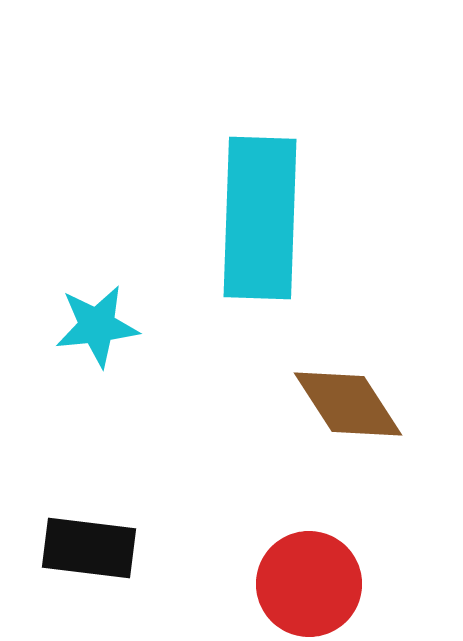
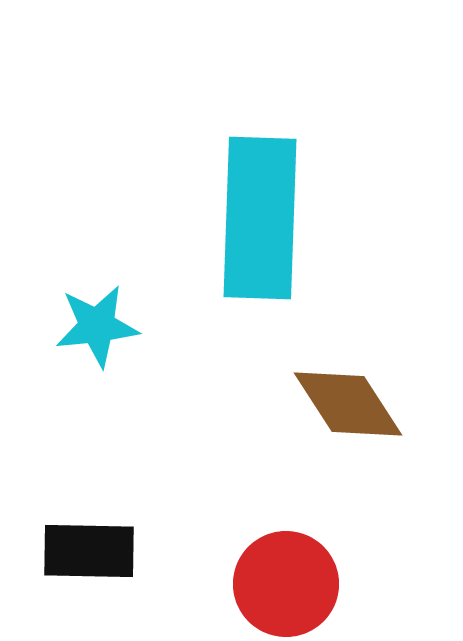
black rectangle: moved 3 px down; rotated 6 degrees counterclockwise
red circle: moved 23 px left
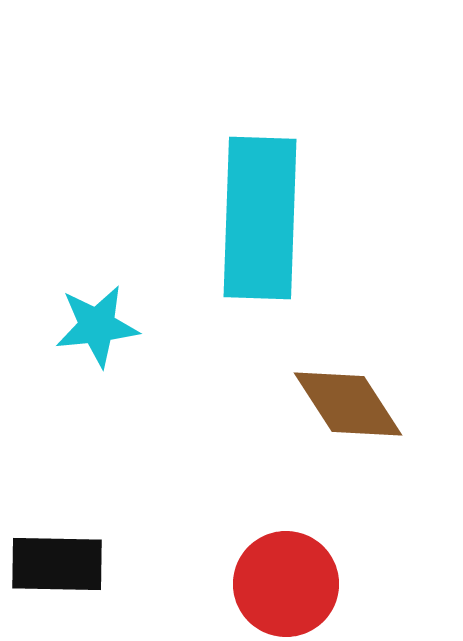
black rectangle: moved 32 px left, 13 px down
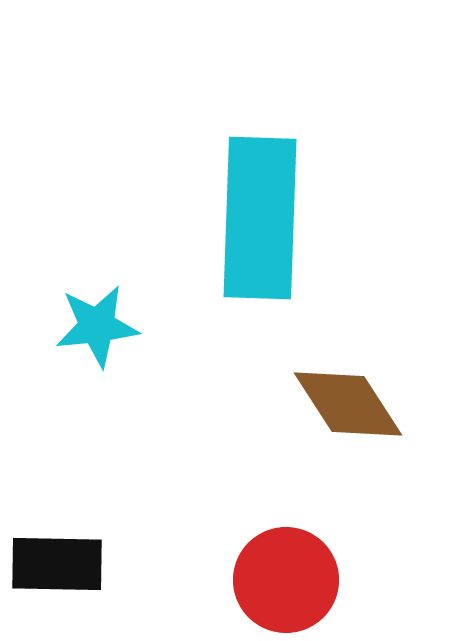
red circle: moved 4 px up
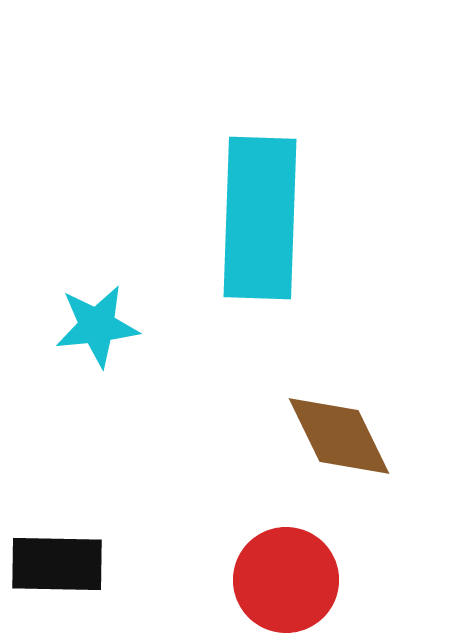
brown diamond: moved 9 px left, 32 px down; rotated 7 degrees clockwise
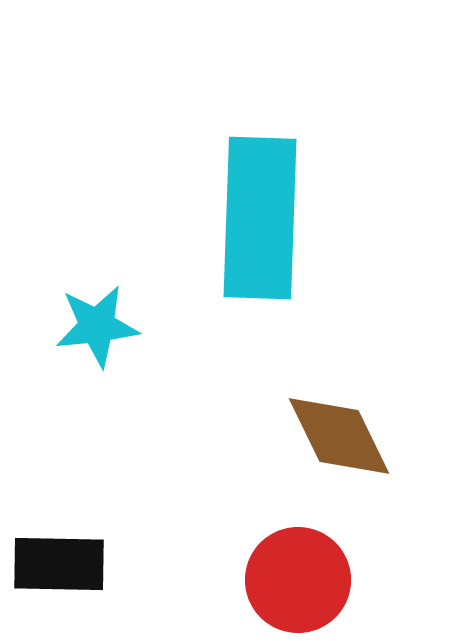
black rectangle: moved 2 px right
red circle: moved 12 px right
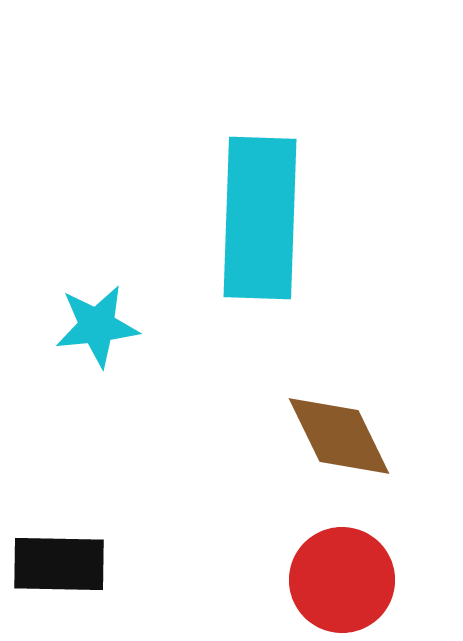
red circle: moved 44 px right
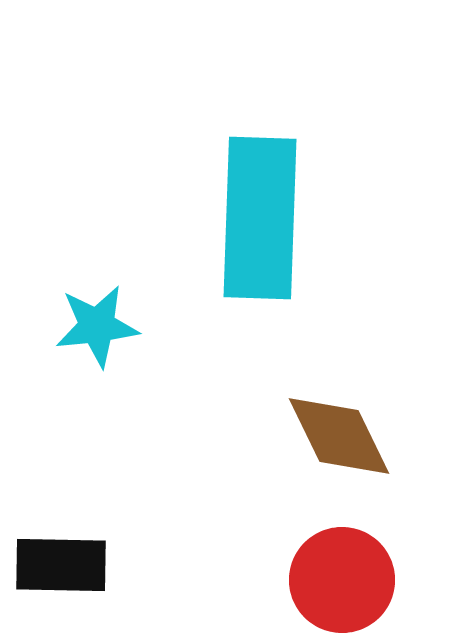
black rectangle: moved 2 px right, 1 px down
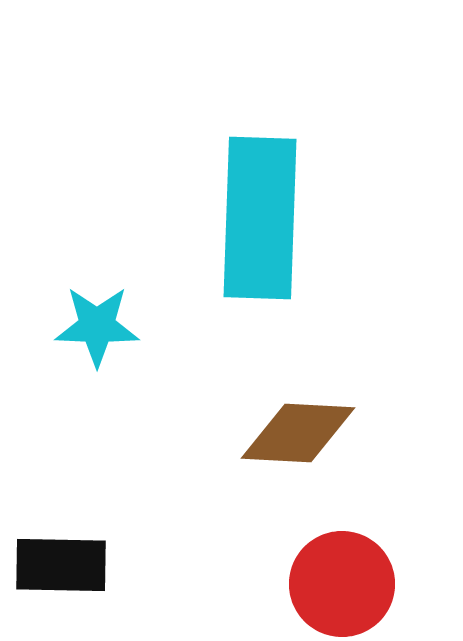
cyan star: rotated 8 degrees clockwise
brown diamond: moved 41 px left, 3 px up; rotated 61 degrees counterclockwise
red circle: moved 4 px down
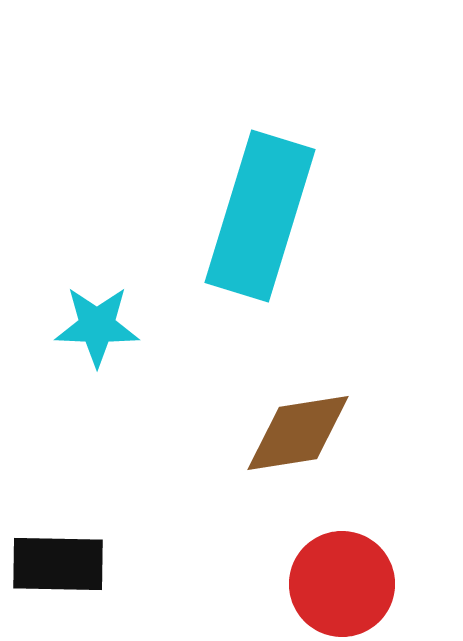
cyan rectangle: moved 2 px up; rotated 15 degrees clockwise
brown diamond: rotated 12 degrees counterclockwise
black rectangle: moved 3 px left, 1 px up
